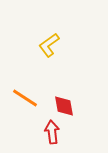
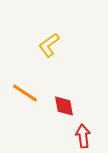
orange line: moved 5 px up
red arrow: moved 31 px right, 4 px down
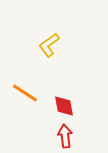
red arrow: moved 18 px left
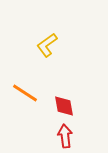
yellow L-shape: moved 2 px left
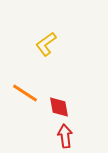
yellow L-shape: moved 1 px left, 1 px up
red diamond: moved 5 px left, 1 px down
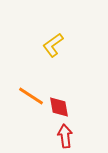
yellow L-shape: moved 7 px right, 1 px down
orange line: moved 6 px right, 3 px down
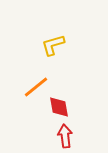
yellow L-shape: rotated 20 degrees clockwise
orange line: moved 5 px right, 9 px up; rotated 72 degrees counterclockwise
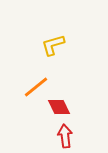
red diamond: rotated 15 degrees counterclockwise
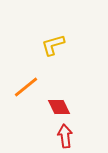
orange line: moved 10 px left
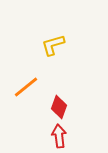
red diamond: rotated 45 degrees clockwise
red arrow: moved 6 px left
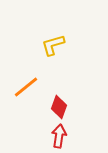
red arrow: rotated 15 degrees clockwise
